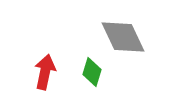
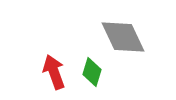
red arrow: moved 9 px right; rotated 32 degrees counterclockwise
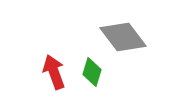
gray diamond: rotated 12 degrees counterclockwise
